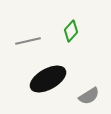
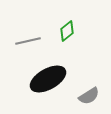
green diamond: moved 4 px left; rotated 10 degrees clockwise
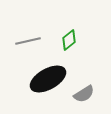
green diamond: moved 2 px right, 9 px down
gray semicircle: moved 5 px left, 2 px up
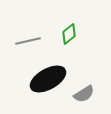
green diamond: moved 6 px up
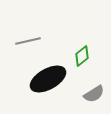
green diamond: moved 13 px right, 22 px down
gray semicircle: moved 10 px right
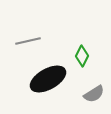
green diamond: rotated 25 degrees counterclockwise
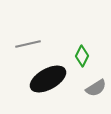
gray line: moved 3 px down
gray semicircle: moved 2 px right, 6 px up
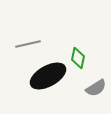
green diamond: moved 4 px left, 2 px down; rotated 15 degrees counterclockwise
black ellipse: moved 3 px up
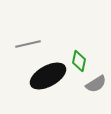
green diamond: moved 1 px right, 3 px down
gray semicircle: moved 4 px up
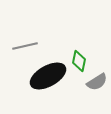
gray line: moved 3 px left, 2 px down
gray semicircle: moved 1 px right, 2 px up
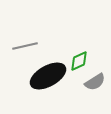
green diamond: rotated 55 degrees clockwise
gray semicircle: moved 2 px left
